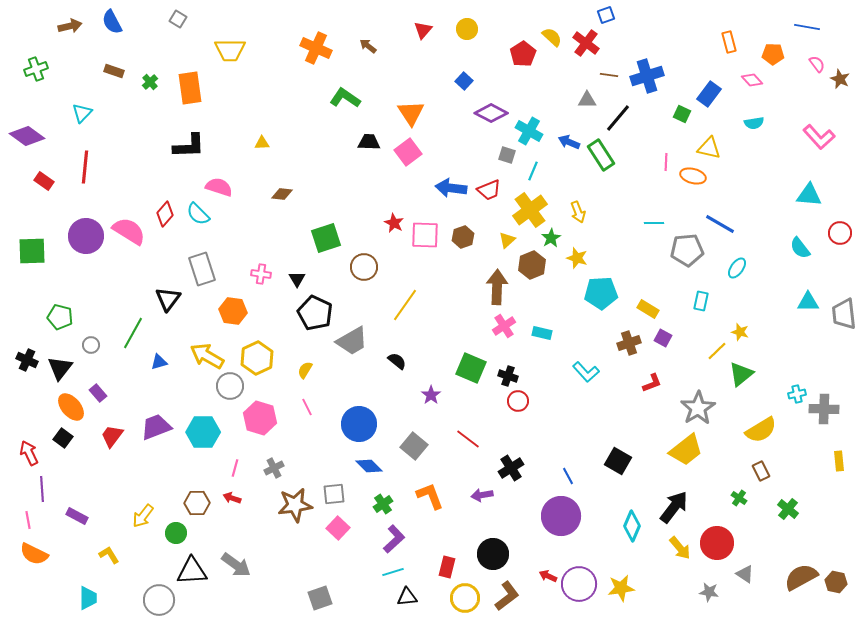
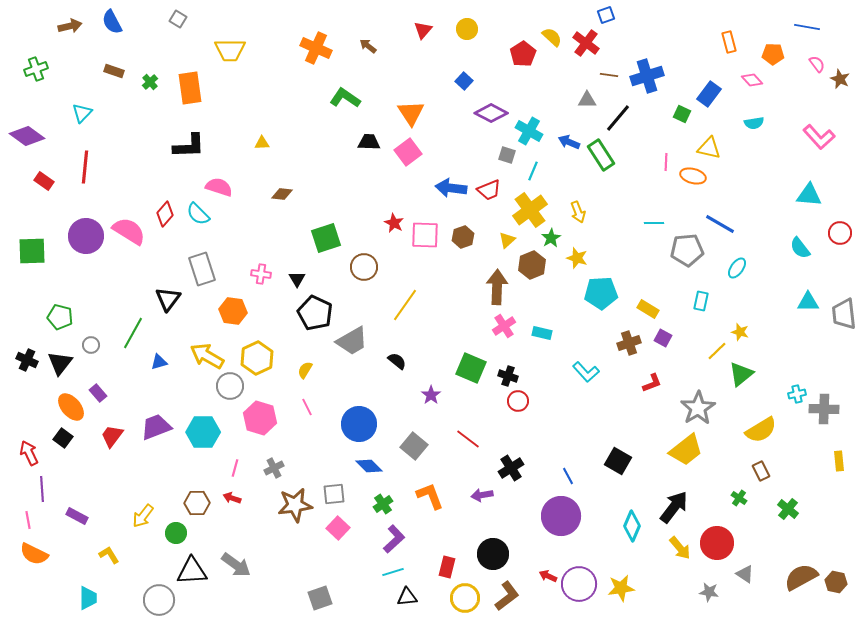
black triangle at (60, 368): moved 5 px up
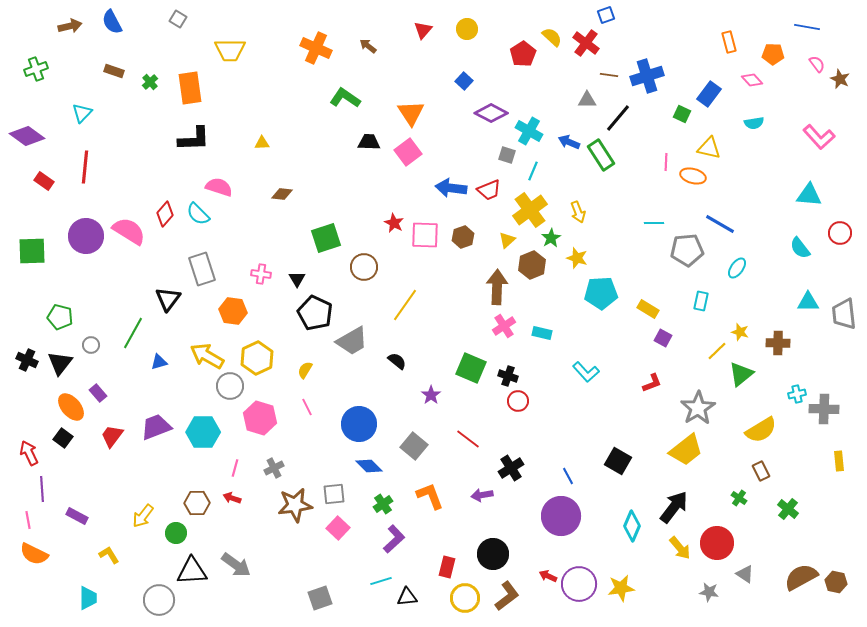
black L-shape at (189, 146): moved 5 px right, 7 px up
brown cross at (629, 343): moved 149 px right; rotated 20 degrees clockwise
cyan line at (393, 572): moved 12 px left, 9 px down
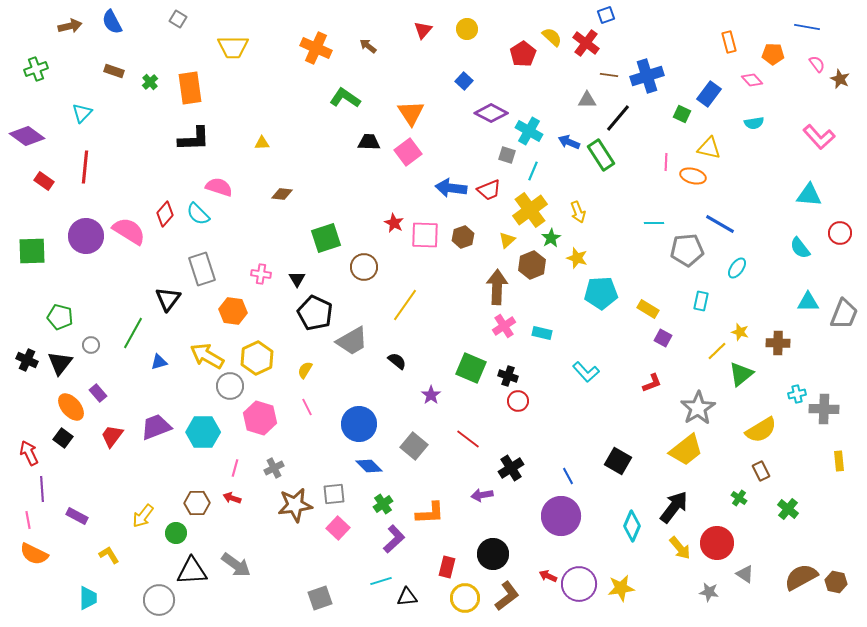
yellow trapezoid at (230, 50): moved 3 px right, 3 px up
gray trapezoid at (844, 314): rotated 152 degrees counterclockwise
orange L-shape at (430, 496): moved 17 px down; rotated 108 degrees clockwise
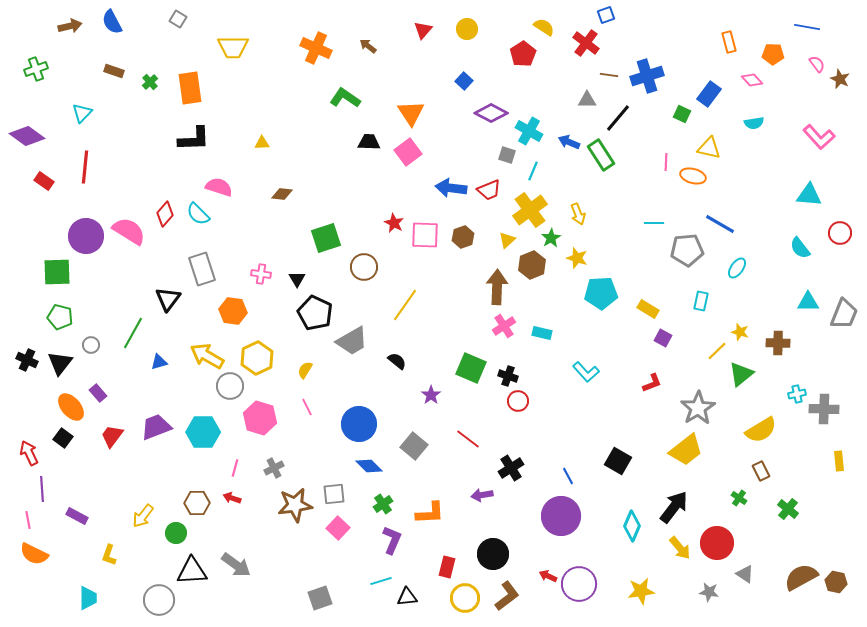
yellow semicircle at (552, 37): moved 8 px left, 10 px up; rotated 10 degrees counterclockwise
yellow arrow at (578, 212): moved 2 px down
green square at (32, 251): moved 25 px right, 21 px down
purple L-shape at (394, 539): moved 2 px left, 1 px down; rotated 24 degrees counterclockwise
yellow L-shape at (109, 555): rotated 130 degrees counterclockwise
yellow star at (621, 588): moved 20 px right, 3 px down
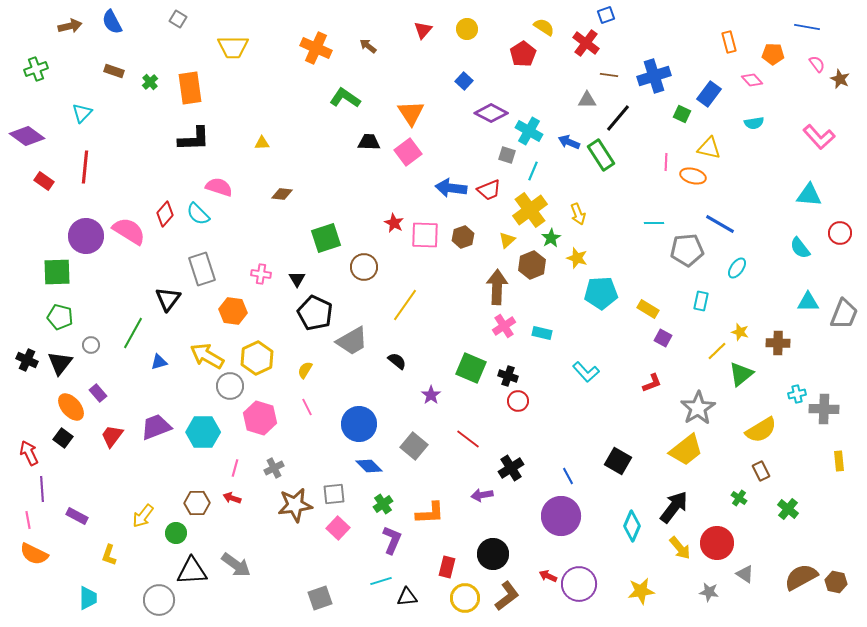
blue cross at (647, 76): moved 7 px right
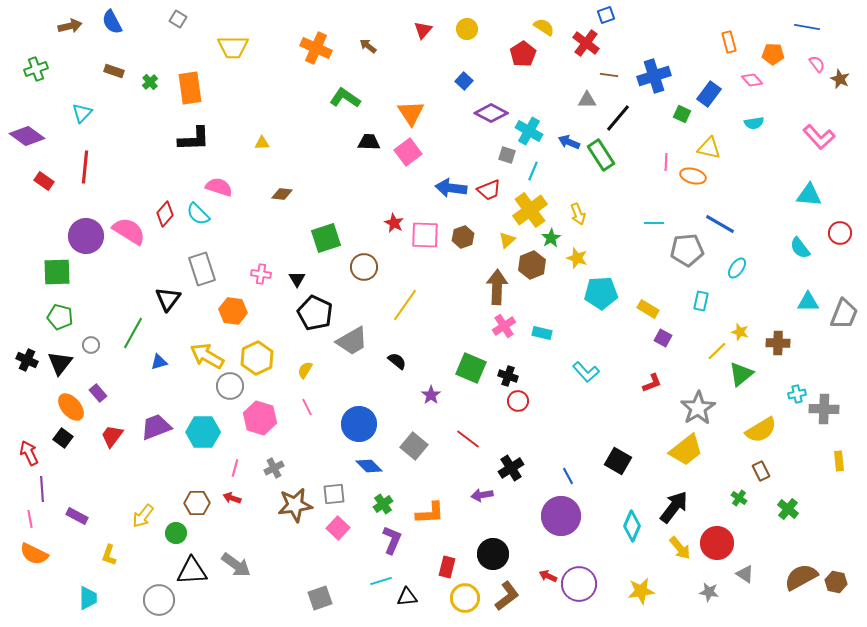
pink line at (28, 520): moved 2 px right, 1 px up
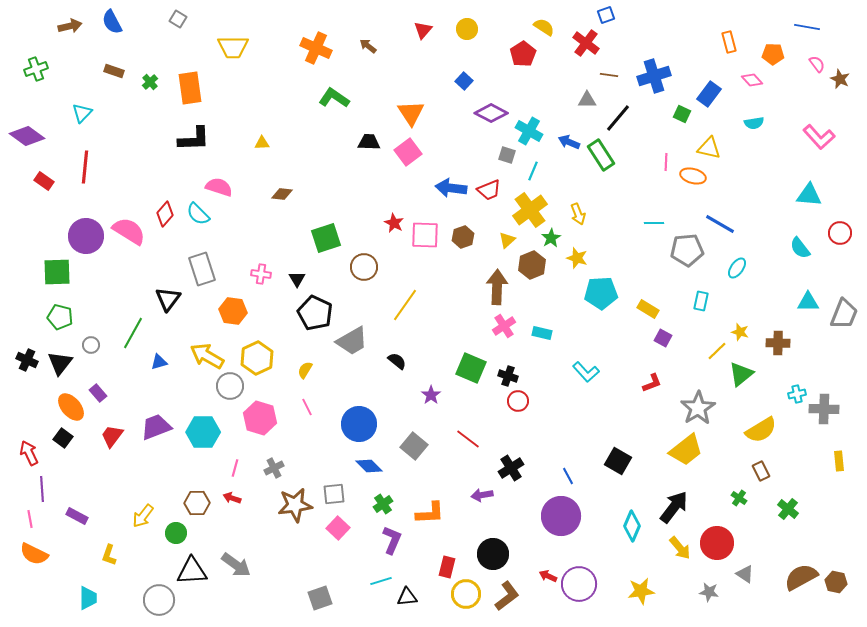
green L-shape at (345, 98): moved 11 px left
yellow circle at (465, 598): moved 1 px right, 4 px up
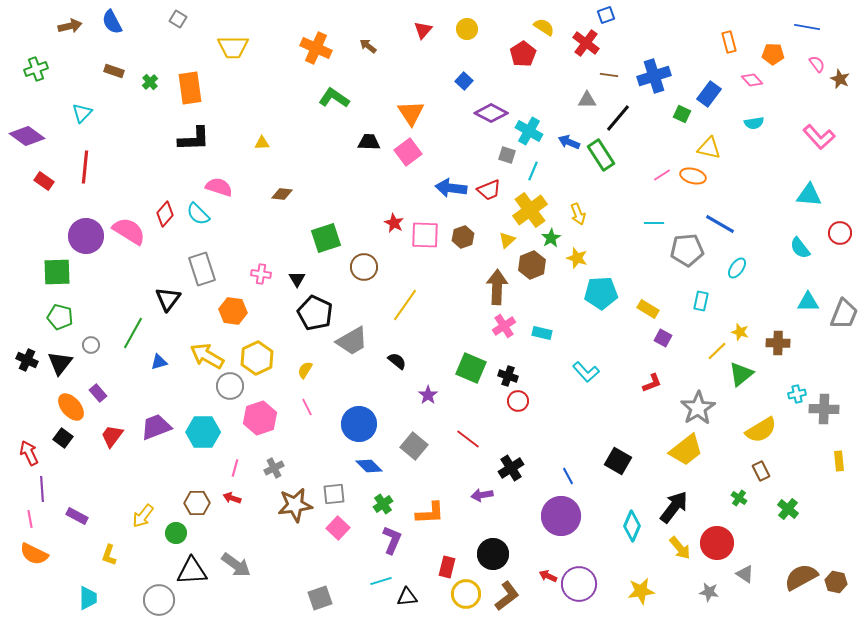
pink line at (666, 162): moved 4 px left, 13 px down; rotated 54 degrees clockwise
purple star at (431, 395): moved 3 px left
pink hexagon at (260, 418): rotated 24 degrees clockwise
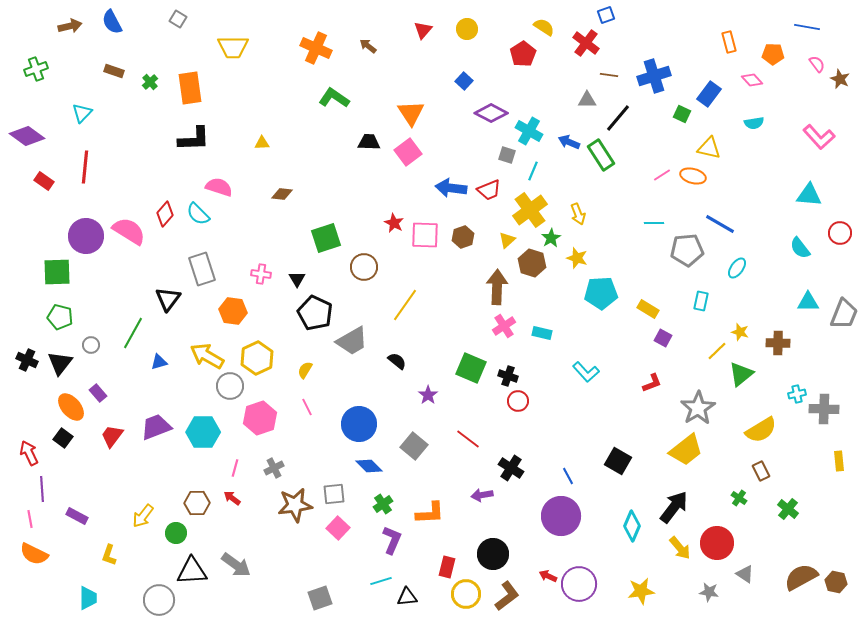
brown hexagon at (532, 265): moved 2 px up; rotated 20 degrees counterclockwise
black cross at (511, 468): rotated 25 degrees counterclockwise
red arrow at (232, 498): rotated 18 degrees clockwise
